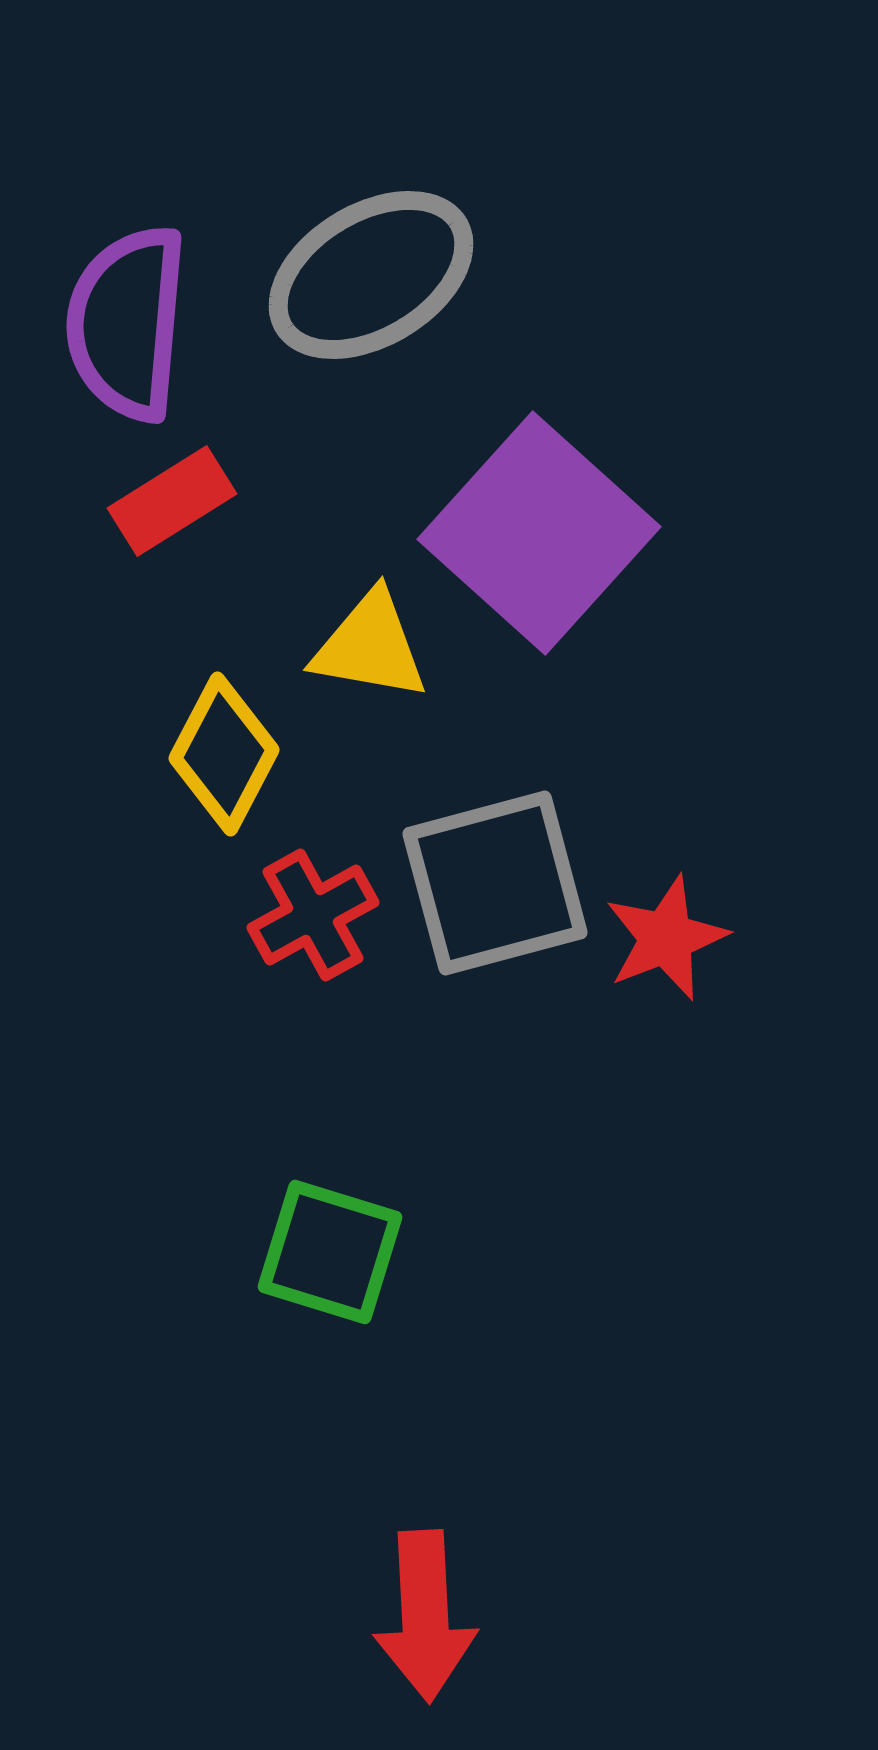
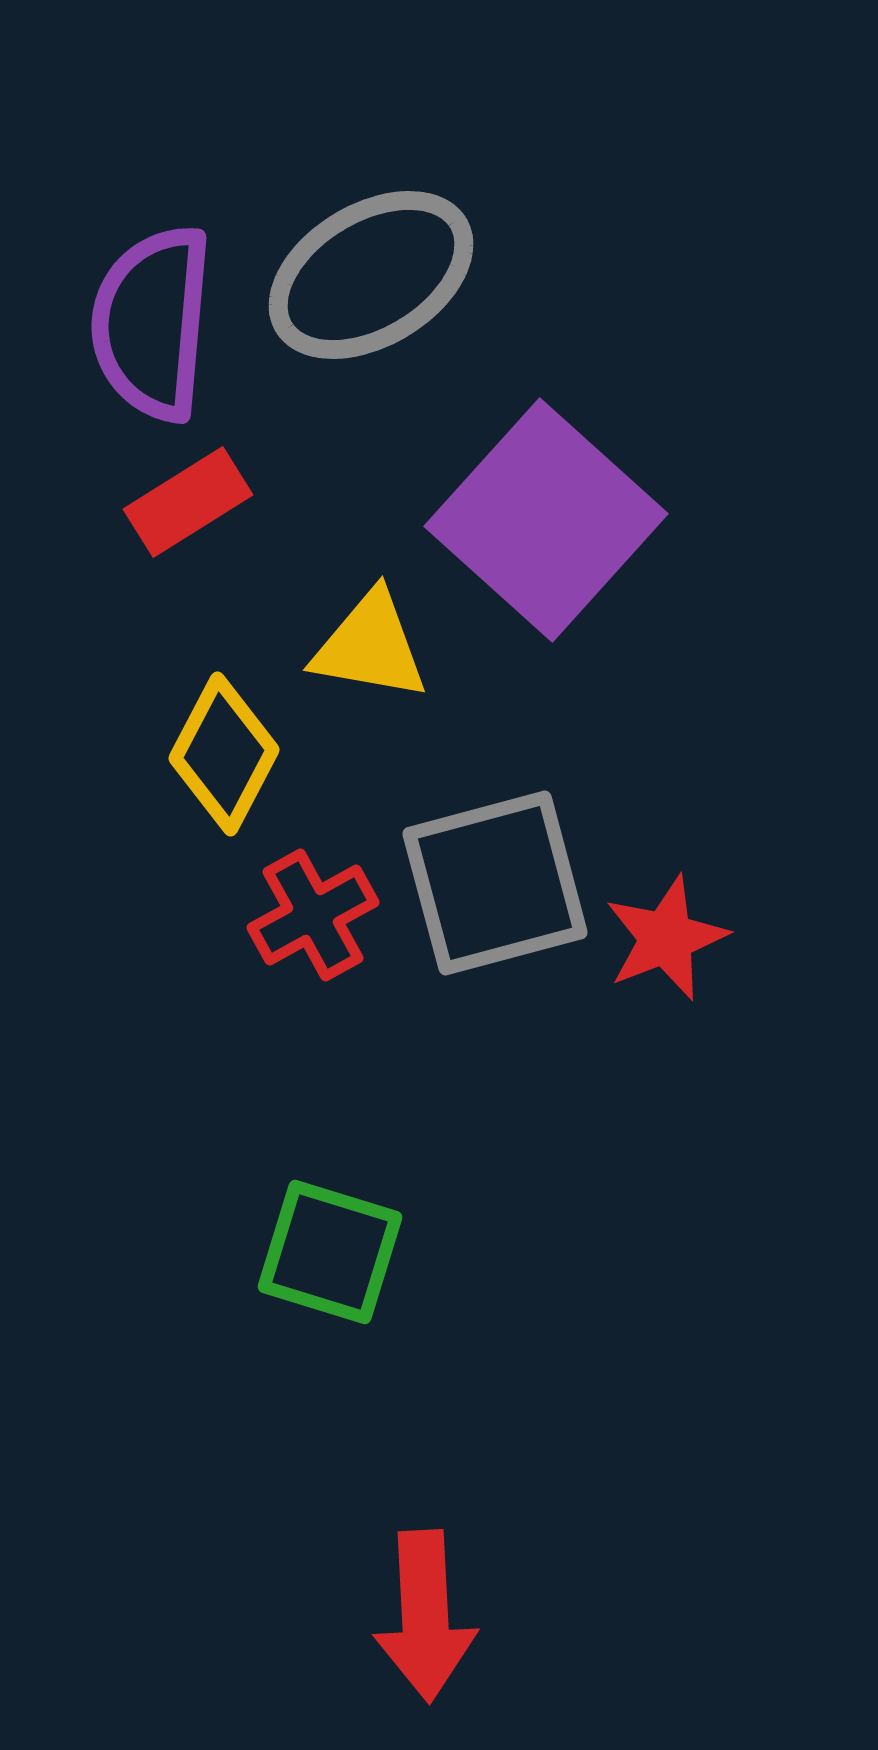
purple semicircle: moved 25 px right
red rectangle: moved 16 px right, 1 px down
purple square: moved 7 px right, 13 px up
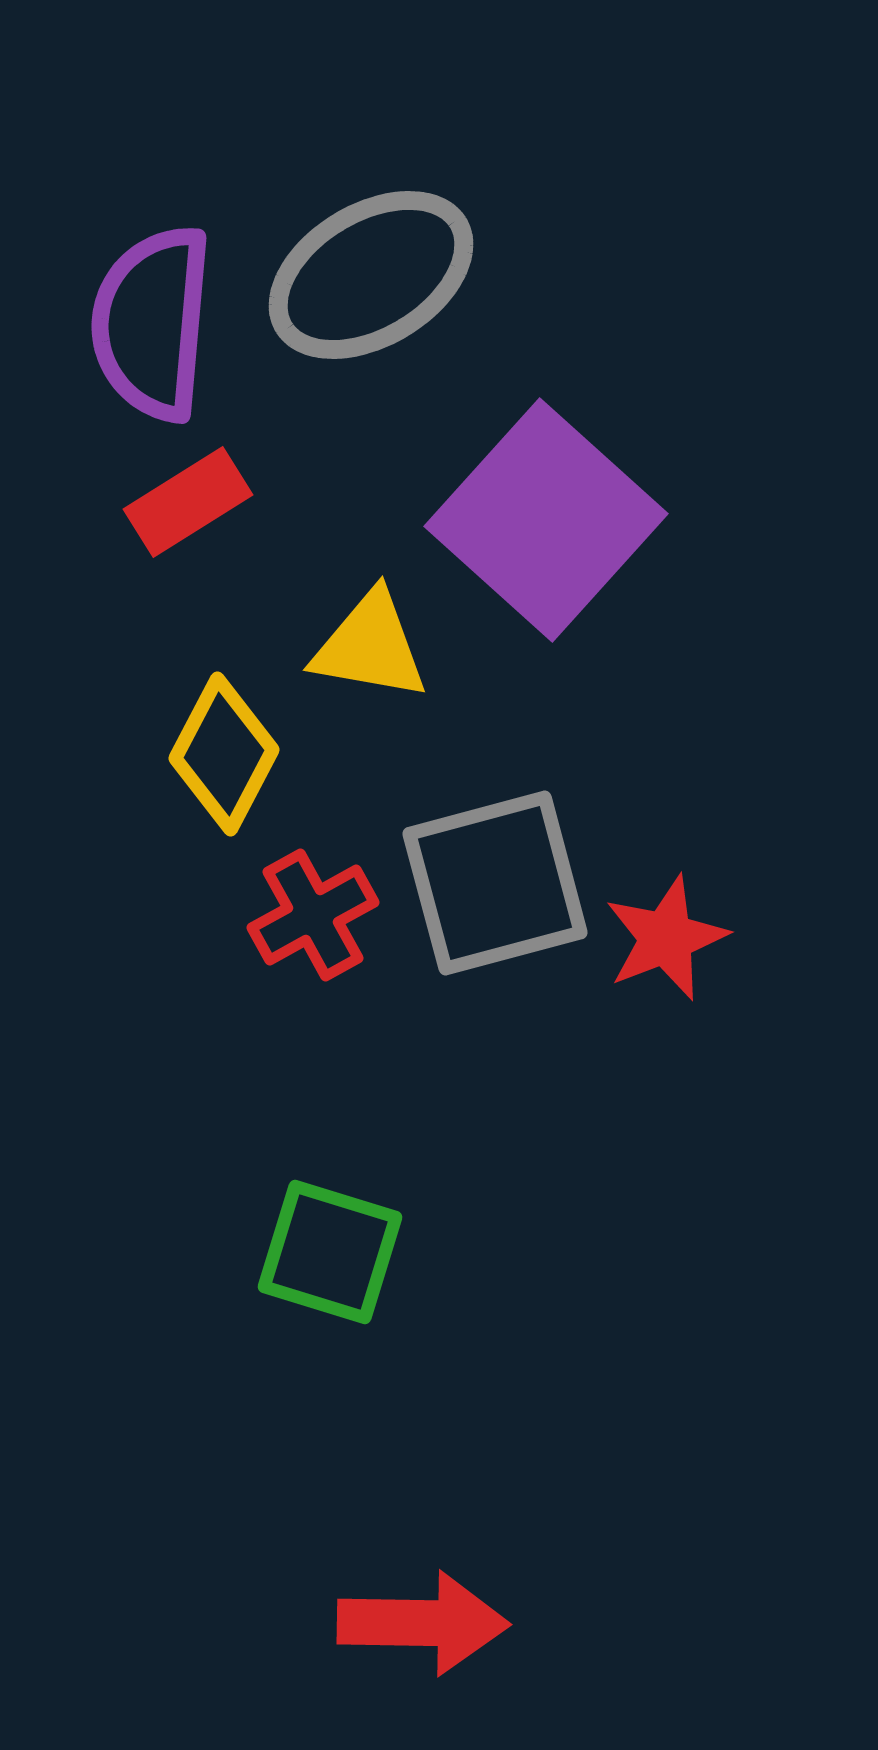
red arrow: moved 2 px left, 7 px down; rotated 86 degrees counterclockwise
